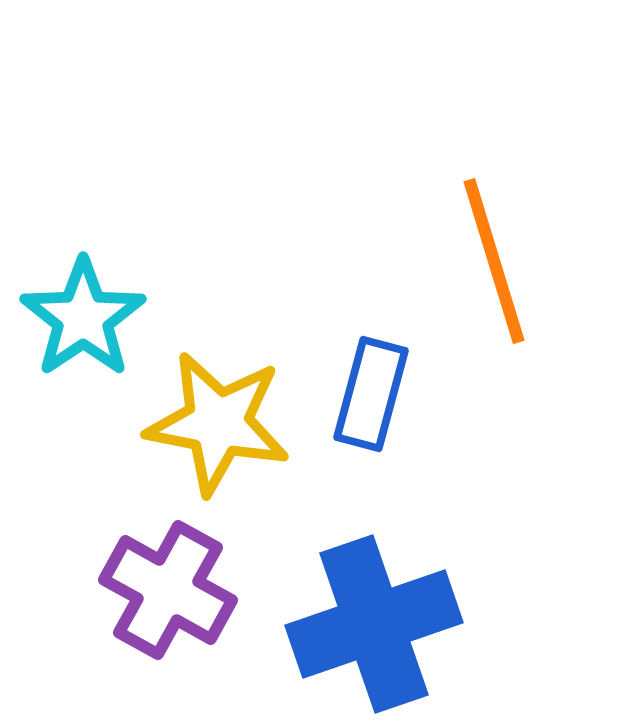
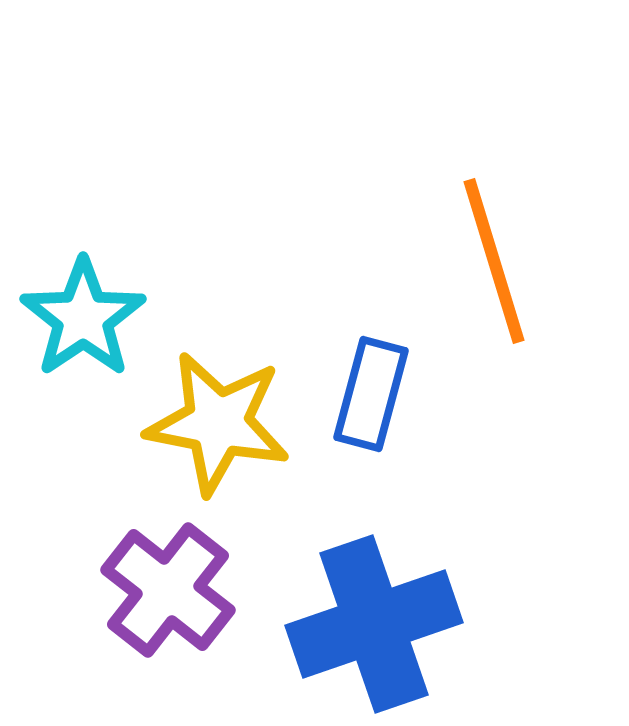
purple cross: rotated 9 degrees clockwise
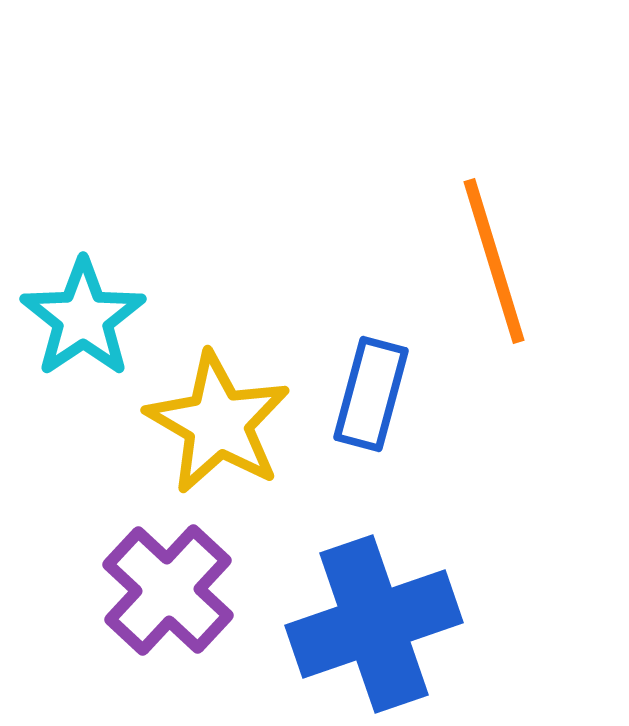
yellow star: rotated 19 degrees clockwise
purple cross: rotated 5 degrees clockwise
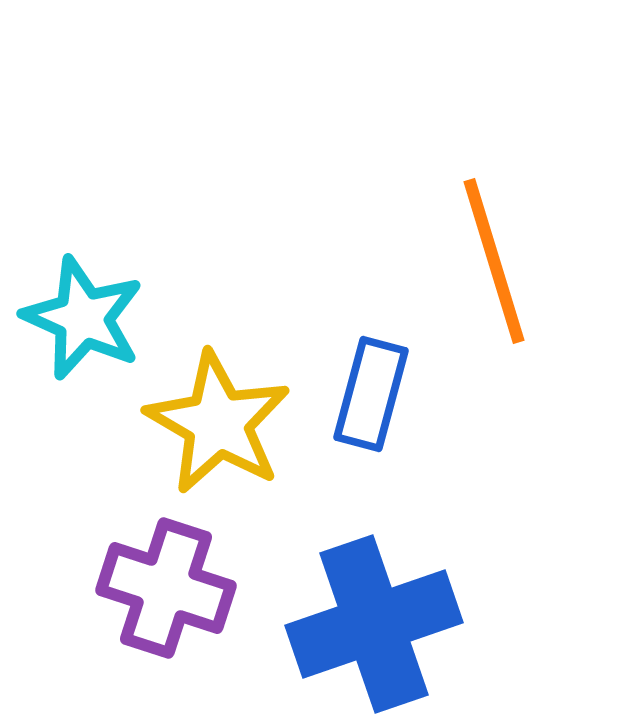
cyan star: rotated 14 degrees counterclockwise
purple cross: moved 2 px left, 2 px up; rotated 25 degrees counterclockwise
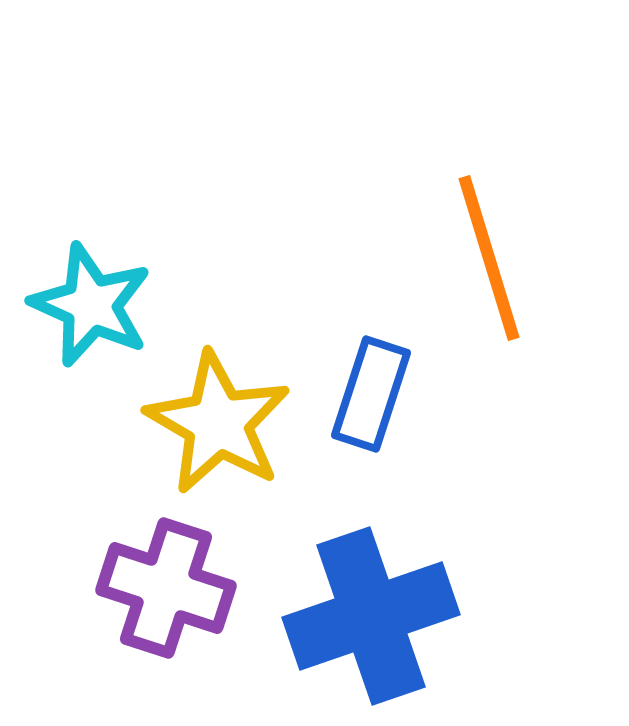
orange line: moved 5 px left, 3 px up
cyan star: moved 8 px right, 13 px up
blue rectangle: rotated 3 degrees clockwise
blue cross: moved 3 px left, 8 px up
